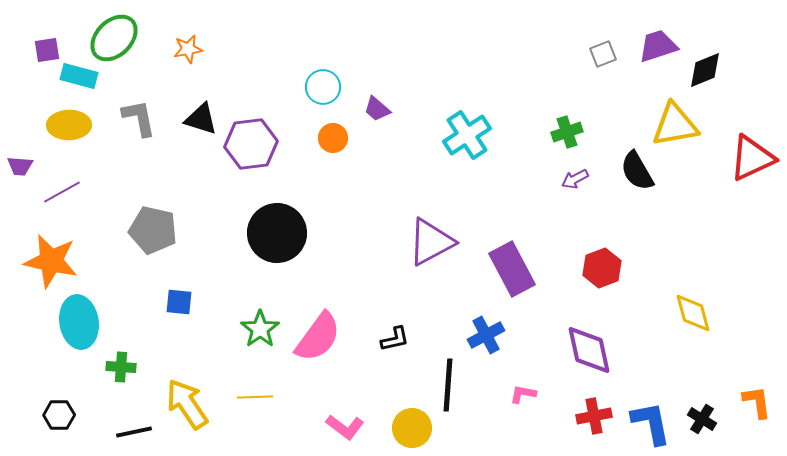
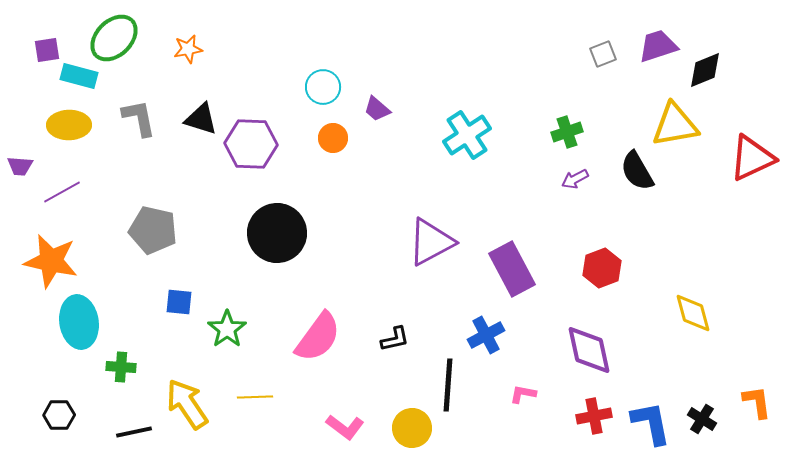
purple hexagon at (251, 144): rotated 9 degrees clockwise
green star at (260, 329): moved 33 px left
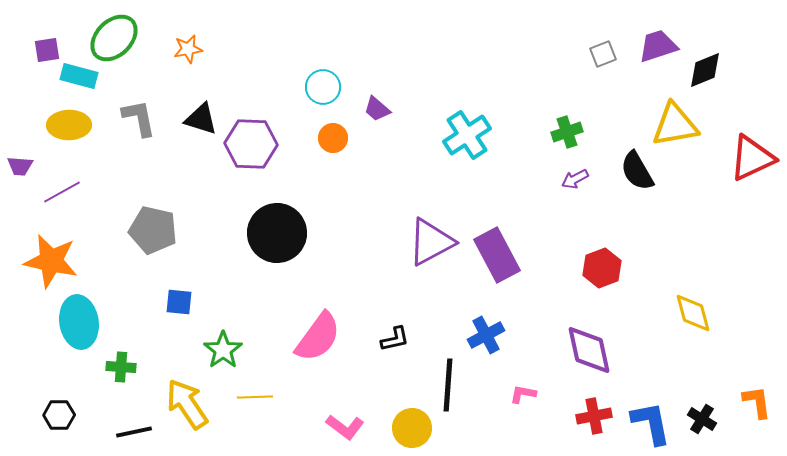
purple rectangle at (512, 269): moved 15 px left, 14 px up
green star at (227, 329): moved 4 px left, 21 px down
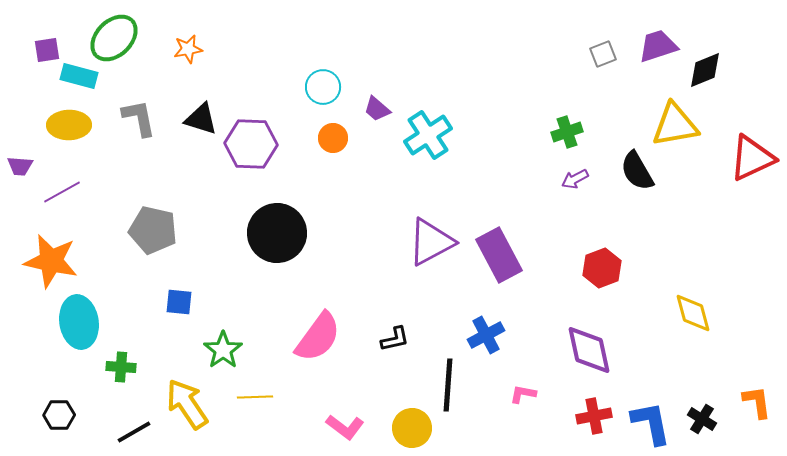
cyan cross at (467, 135): moved 39 px left
purple rectangle at (497, 255): moved 2 px right
black line at (134, 432): rotated 18 degrees counterclockwise
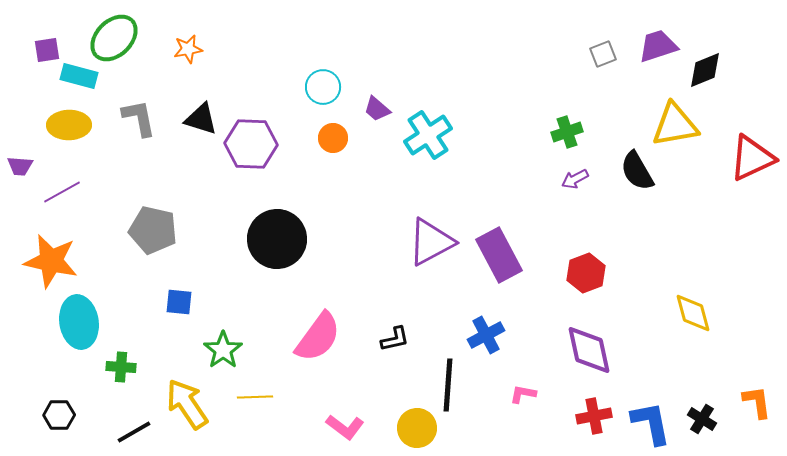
black circle at (277, 233): moved 6 px down
red hexagon at (602, 268): moved 16 px left, 5 px down
yellow circle at (412, 428): moved 5 px right
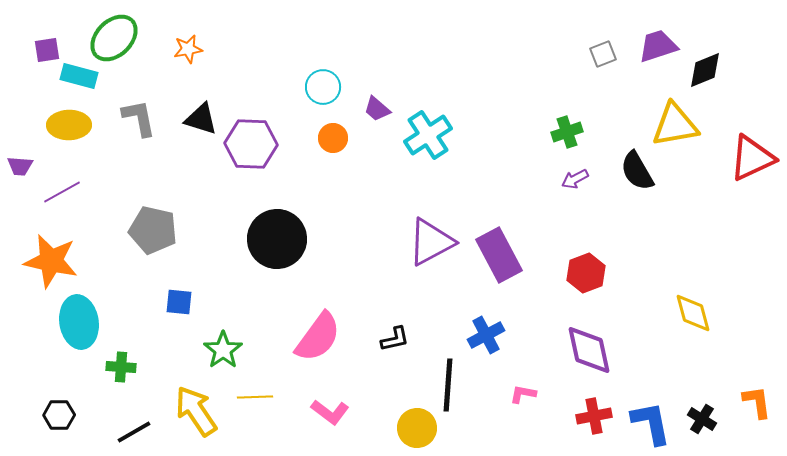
yellow arrow at (187, 404): moved 9 px right, 7 px down
pink L-shape at (345, 427): moved 15 px left, 15 px up
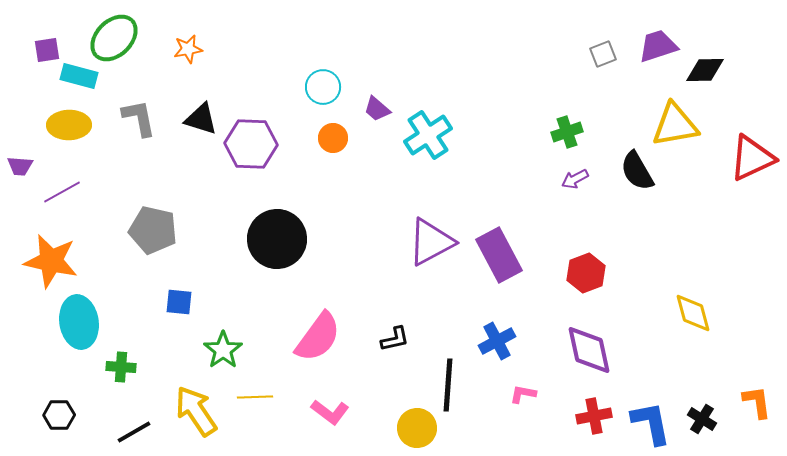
black diamond at (705, 70): rotated 21 degrees clockwise
blue cross at (486, 335): moved 11 px right, 6 px down
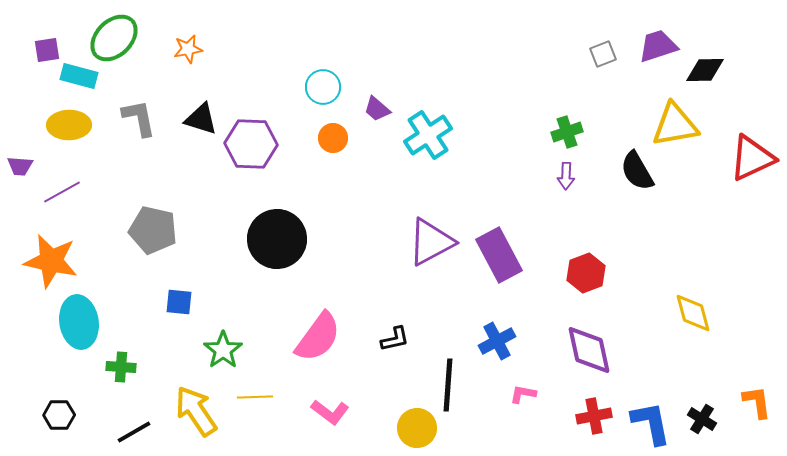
purple arrow at (575, 179): moved 9 px left, 3 px up; rotated 60 degrees counterclockwise
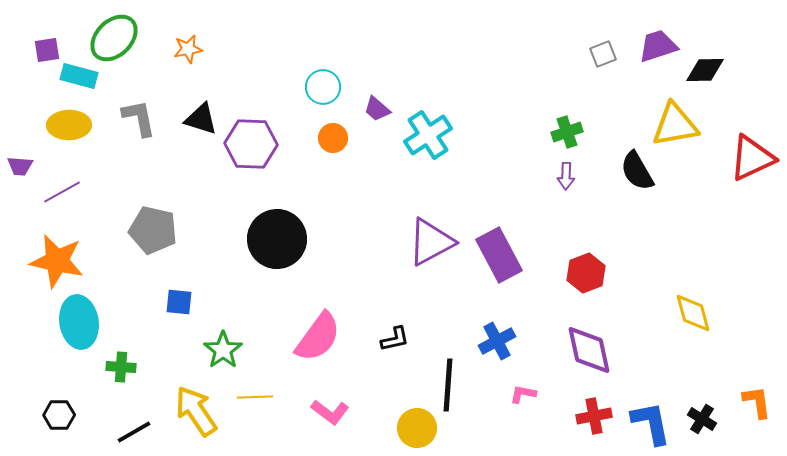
orange star at (51, 261): moved 6 px right
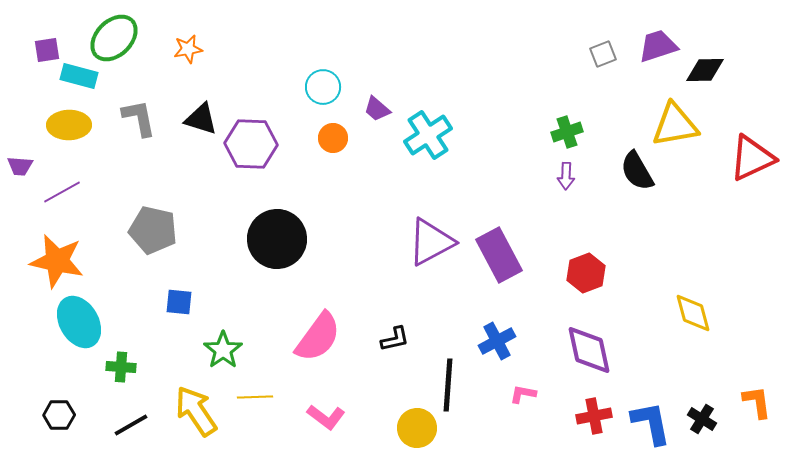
cyan ellipse at (79, 322): rotated 21 degrees counterclockwise
pink L-shape at (330, 412): moved 4 px left, 5 px down
black line at (134, 432): moved 3 px left, 7 px up
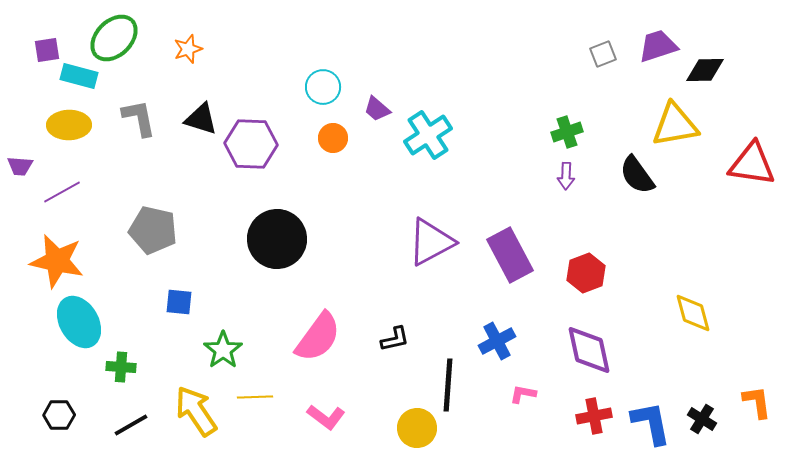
orange star at (188, 49): rotated 8 degrees counterclockwise
red triangle at (752, 158): moved 6 px down; rotated 33 degrees clockwise
black semicircle at (637, 171): moved 4 px down; rotated 6 degrees counterclockwise
purple rectangle at (499, 255): moved 11 px right
